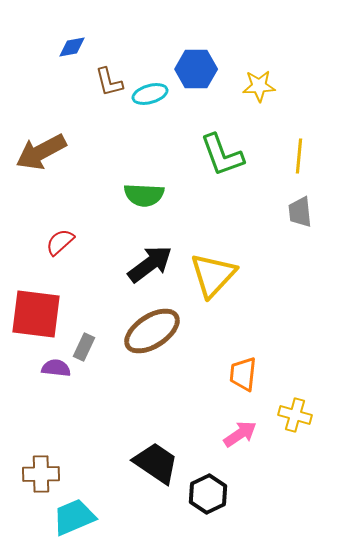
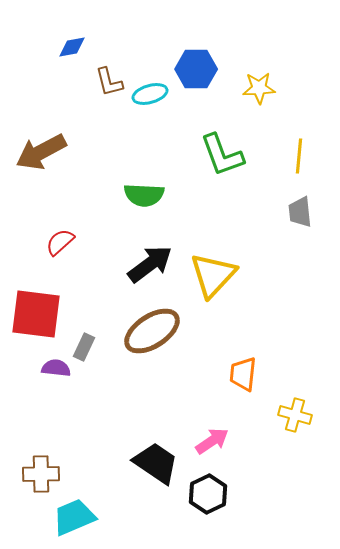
yellow star: moved 2 px down
pink arrow: moved 28 px left, 7 px down
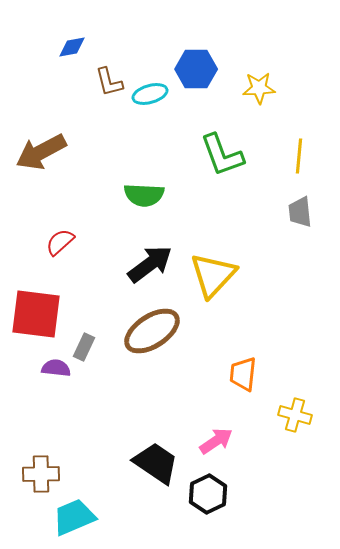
pink arrow: moved 4 px right
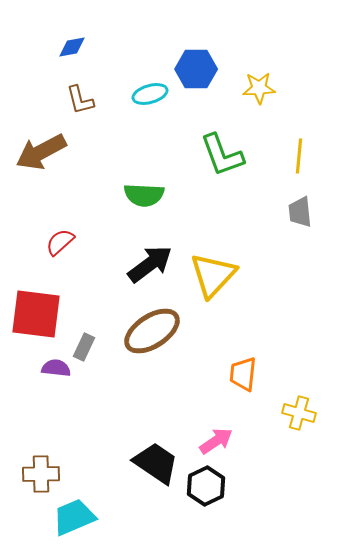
brown L-shape: moved 29 px left, 18 px down
yellow cross: moved 4 px right, 2 px up
black hexagon: moved 2 px left, 8 px up
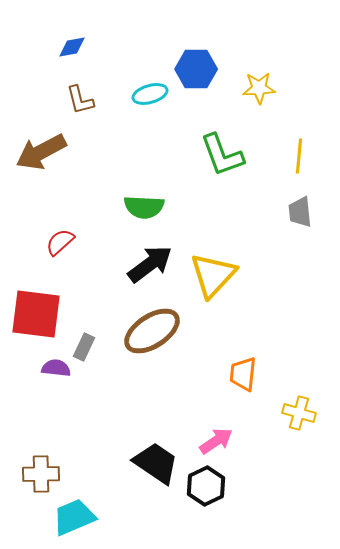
green semicircle: moved 12 px down
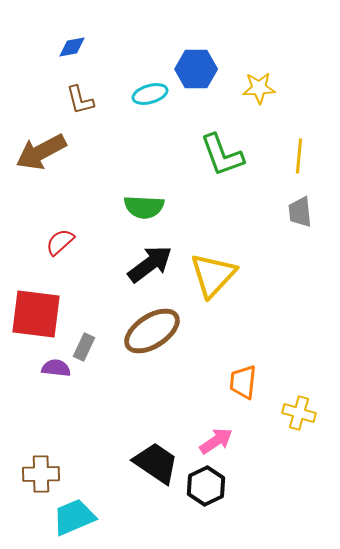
orange trapezoid: moved 8 px down
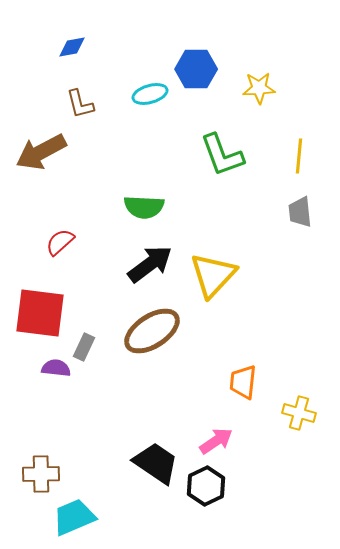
brown L-shape: moved 4 px down
red square: moved 4 px right, 1 px up
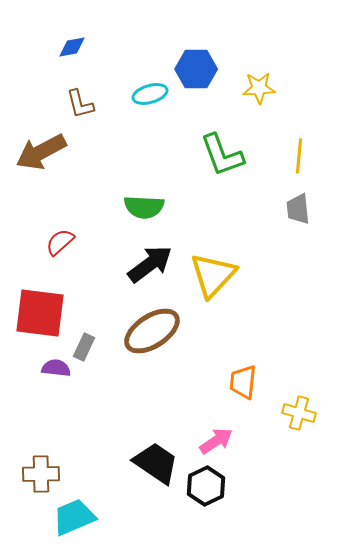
gray trapezoid: moved 2 px left, 3 px up
